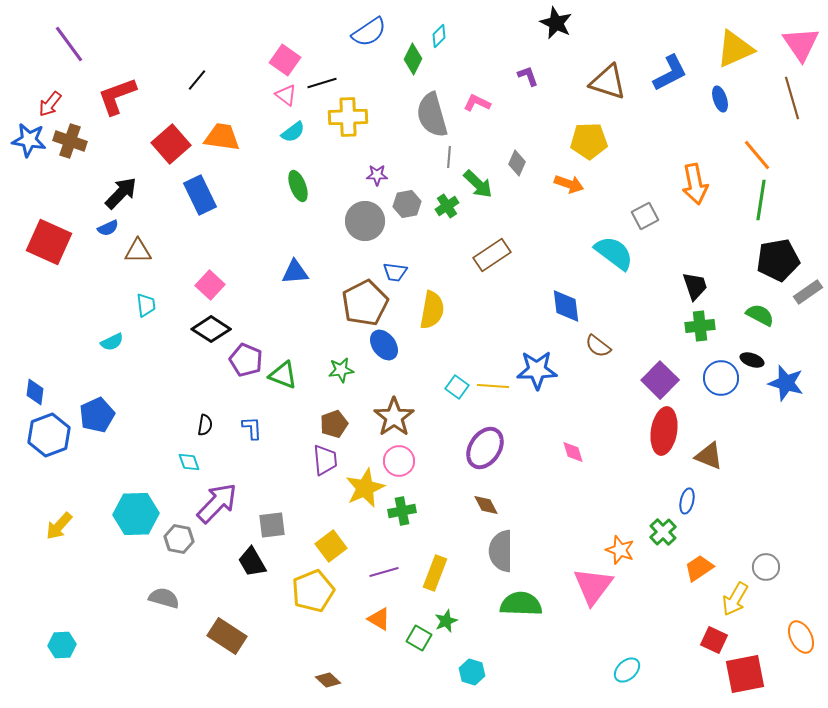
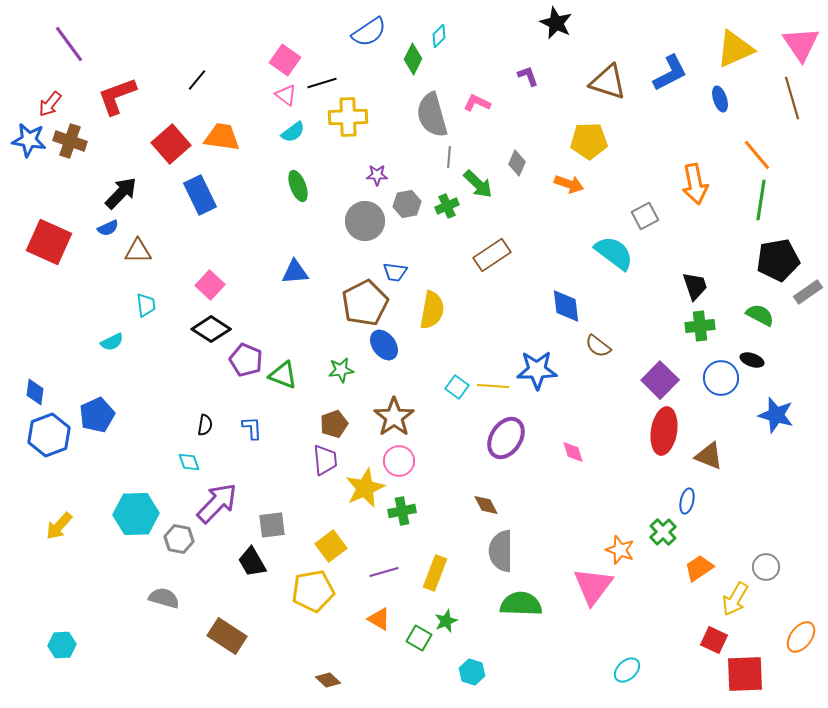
green cross at (447, 206): rotated 10 degrees clockwise
blue star at (786, 383): moved 10 px left, 32 px down
purple ellipse at (485, 448): moved 21 px right, 10 px up
yellow pentagon at (313, 591): rotated 12 degrees clockwise
orange ellipse at (801, 637): rotated 64 degrees clockwise
red square at (745, 674): rotated 9 degrees clockwise
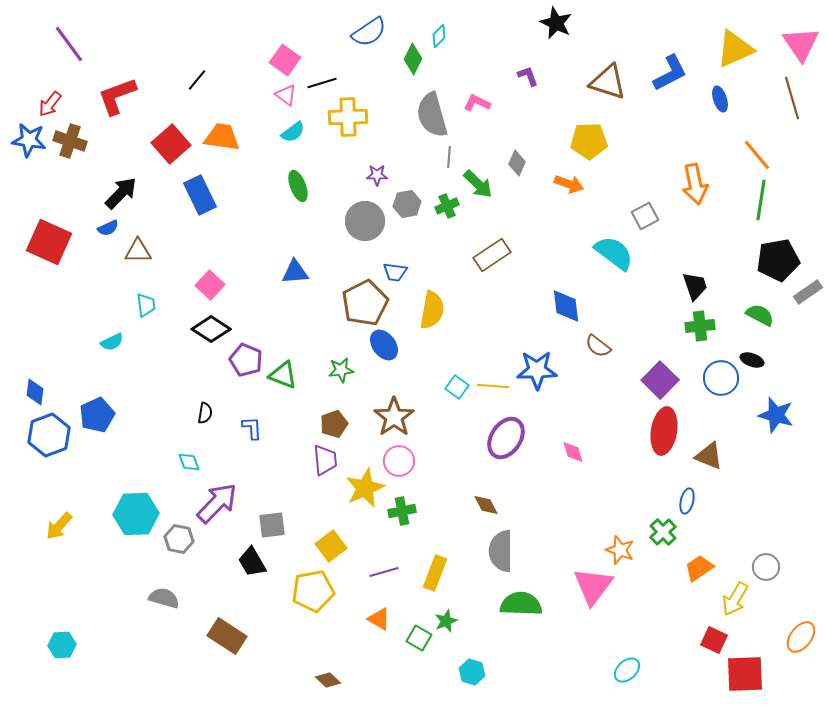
black semicircle at (205, 425): moved 12 px up
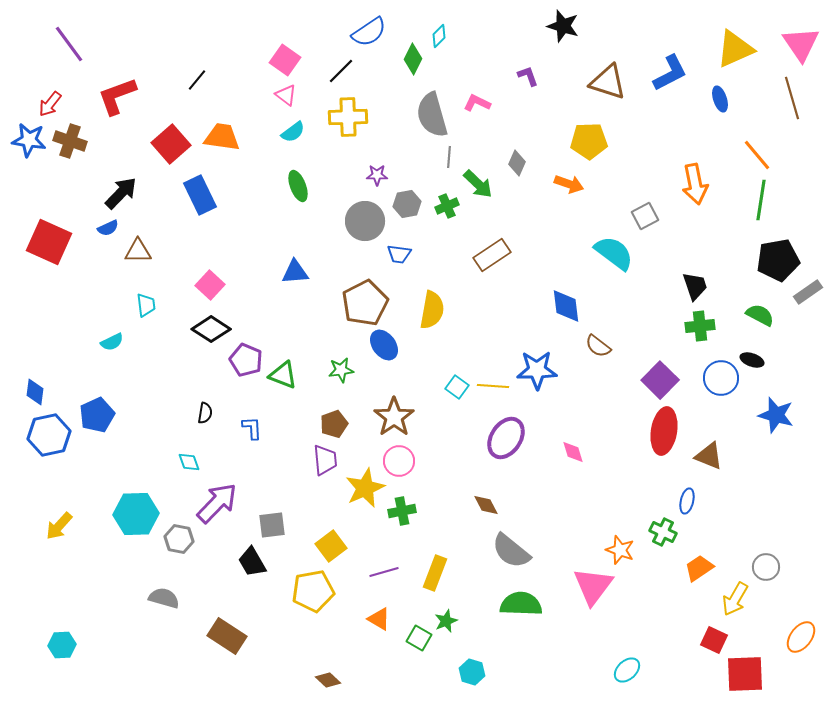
black star at (556, 23): moved 7 px right, 3 px down; rotated 8 degrees counterclockwise
black line at (322, 83): moved 19 px right, 12 px up; rotated 28 degrees counterclockwise
blue trapezoid at (395, 272): moved 4 px right, 18 px up
blue hexagon at (49, 435): rotated 9 degrees clockwise
green cross at (663, 532): rotated 20 degrees counterclockwise
gray semicircle at (501, 551): moved 10 px right; rotated 51 degrees counterclockwise
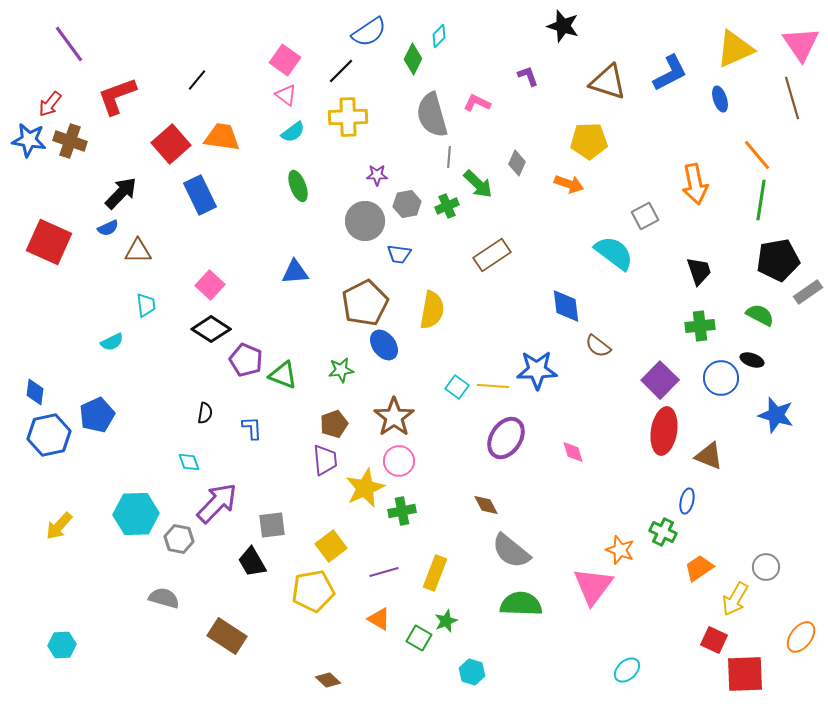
black trapezoid at (695, 286): moved 4 px right, 15 px up
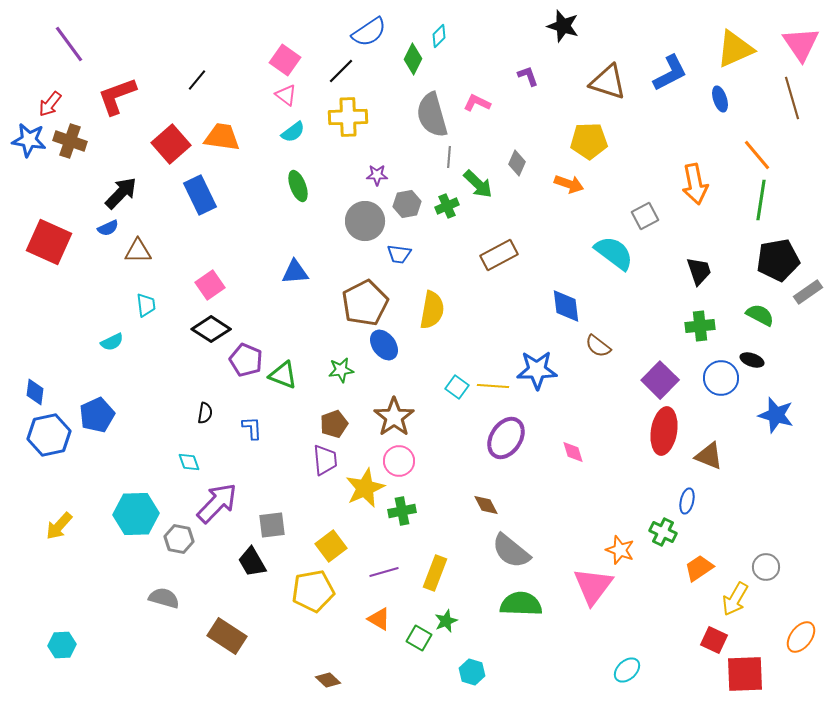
brown rectangle at (492, 255): moved 7 px right; rotated 6 degrees clockwise
pink square at (210, 285): rotated 12 degrees clockwise
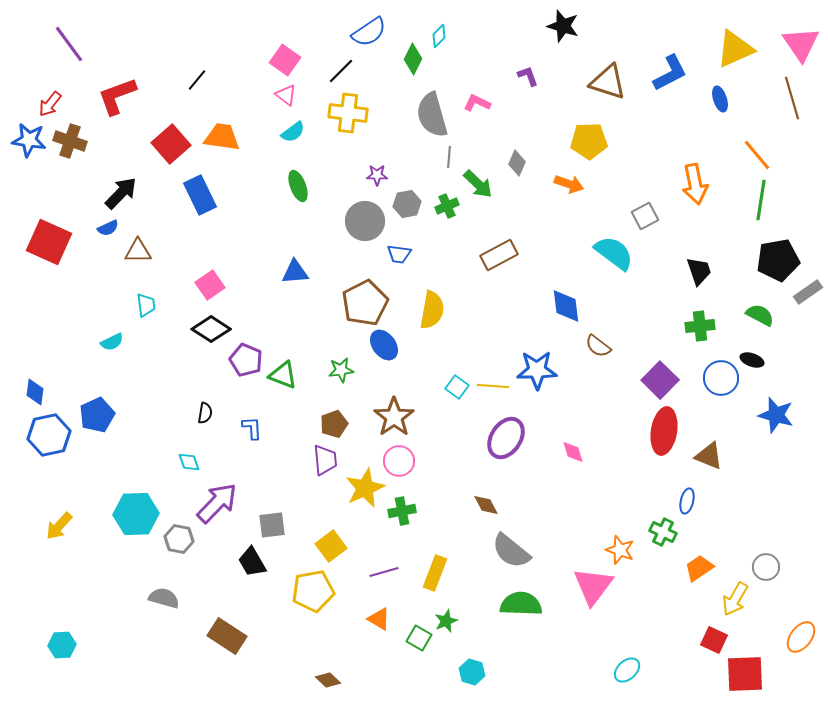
yellow cross at (348, 117): moved 4 px up; rotated 9 degrees clockwise
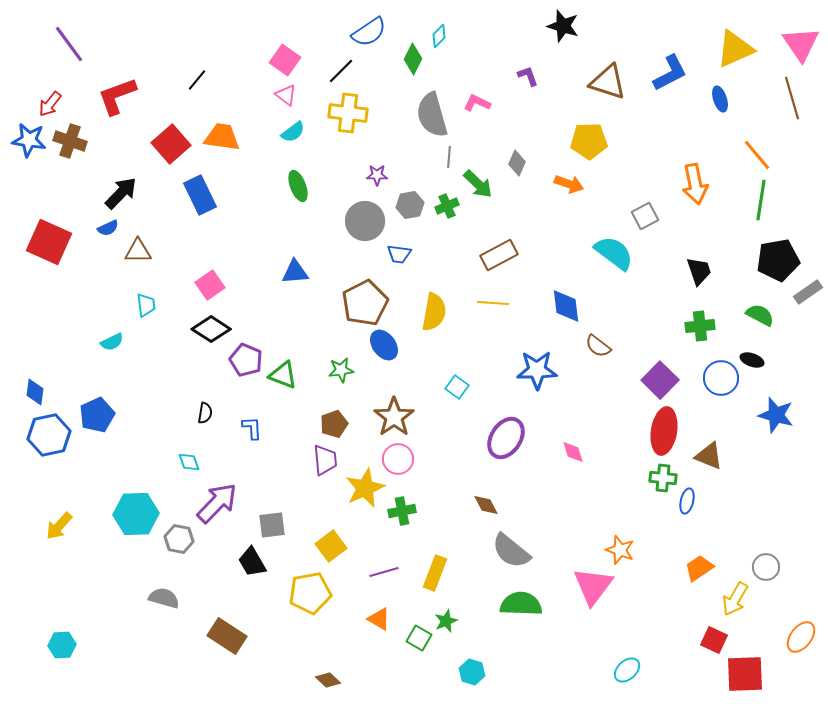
gray hexagon at (407, 204): moved 3 px right, 1 px down
yellow semicircle at (432, 310): moved 2 px right, 2 px down
yellow line at (493, 386): moved 83 px up
pink circle at (399, 461): moved 1 px left, 2 px up
green cross at (663, 532): moved 54 px up; rotated 20 degrees counterclockwise
yellow pentagon at (313, 591): moved 3 px left, 2 px down
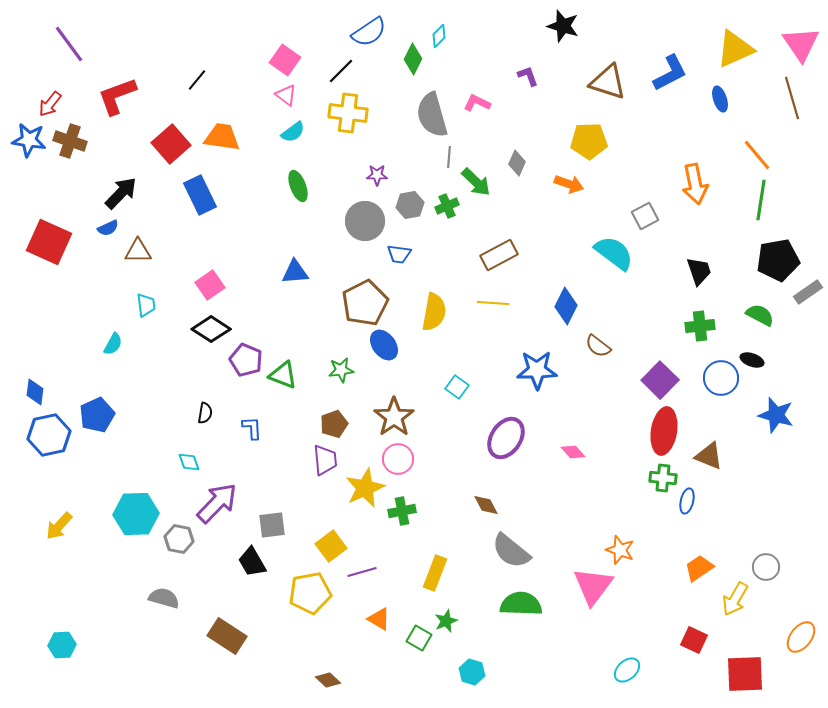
green arrow at (478, 184): moved 2 px left, 2 px up
blue diamond at (566, 306): rotated 33 degrees clockwise
cyan semicircle at (112, 342): moved 1 px right, 2 px down; rotated 35 degrees counterclockwise
pink diamond at (573, 452): rotated 25 degrees counterclockwise
purple line at (384, 572): moved 22 px left
red square at (714, 640): moved 20 px left
